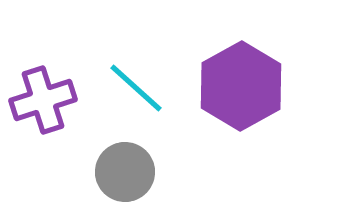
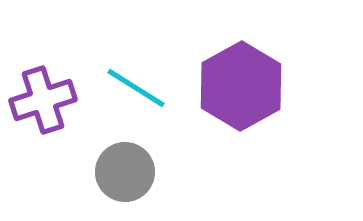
cyan line: rotated 10 degrees counterclockwise
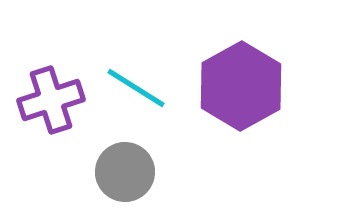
purple cross: moved 8 px right
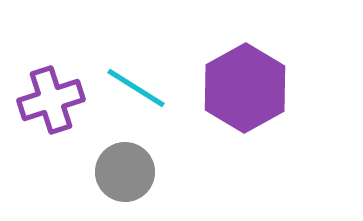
purple hexagon: moved 4 px right, 2 px down
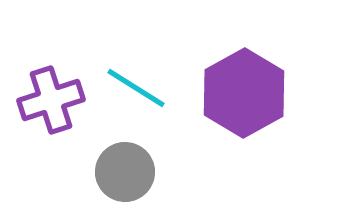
purple hexagon: moved 1 px left, 5 px down
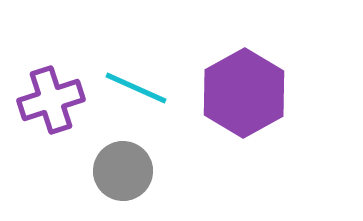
cyan line: rotated 8 degrees counterclockwise
gray circle: moved 2 px left, 1 px up
